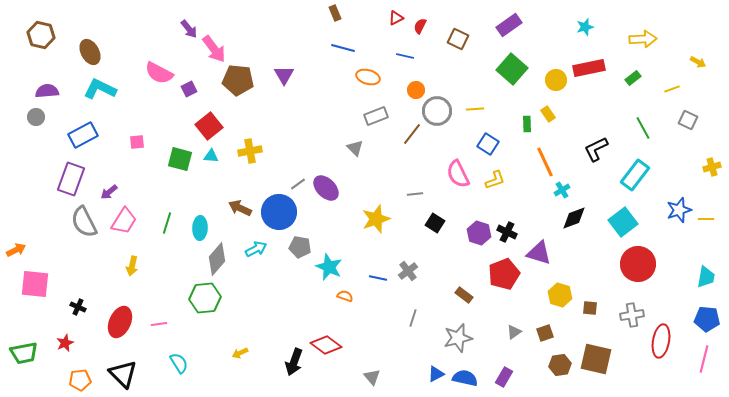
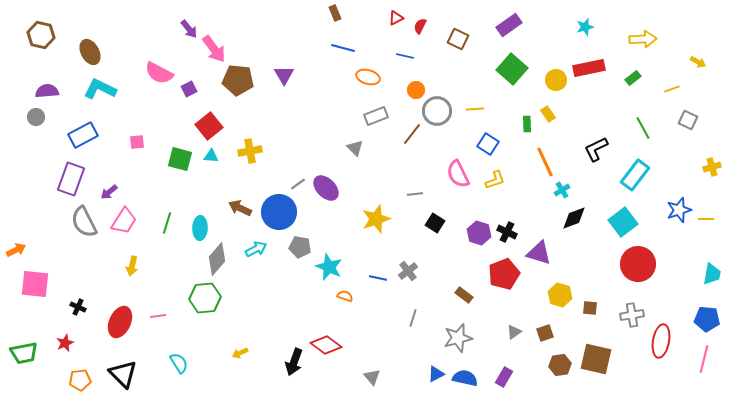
cyan trapezoid at (706, 277): moved 6 px right, 3 px up
pink line at (159, 324): moved 1 px left, 8 px up
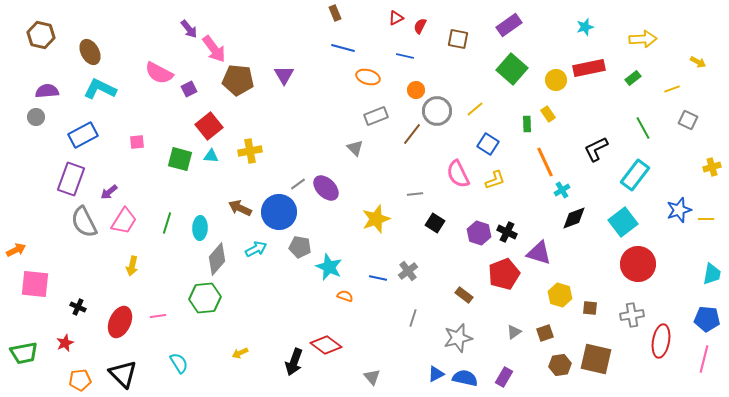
brown square at (458, 39): rotated 15 degrees counterclockwise
yellow line at (475, 109): rotated 36 degrees counterclockwise
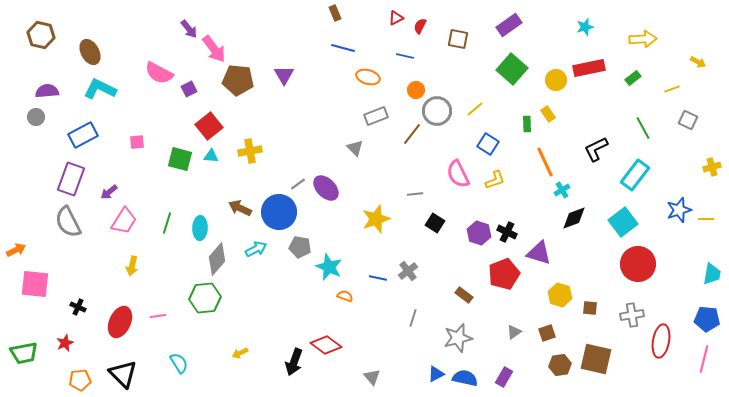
gray semicircle at (84, 222): moved 16 px left
brown square at (545, 333): moved 2 px right
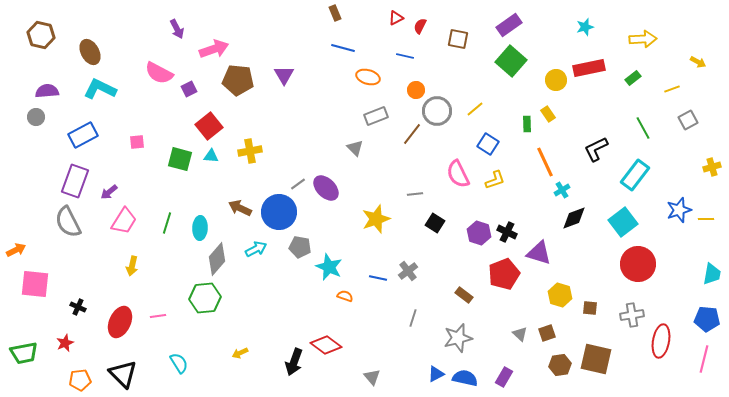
purple arrow at (189, 29): moved 12 px left; rotated 12 degrees clockwise
pink arrow at (214, 49): rotated 72 degrees counterclockwise
green square at (512, 69): moved 1 px left, 8 px up
gray square at (688, 120): rotated 36 degrees clockwise
purple rectangle at (71, 179): moved 4 px right, 2 px down
gray triangle at (514, 332): moved 6 px right, 2 px down; rotated 42 degrees counterclockwise
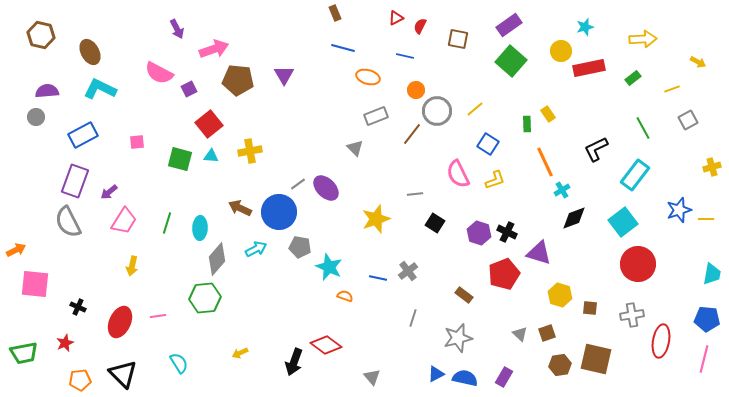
yellow circle at (556, 80): moved 5 px right, 29 px up
red square at (209, 126): moved 2 px up
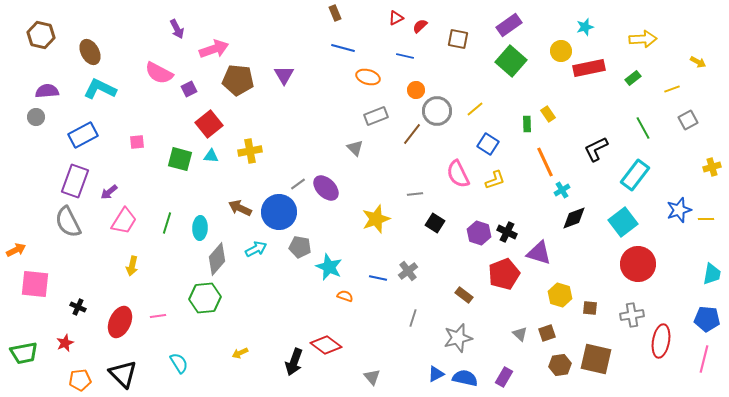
red semicircle at (420, 26): rotated 21 degrees clockwise
